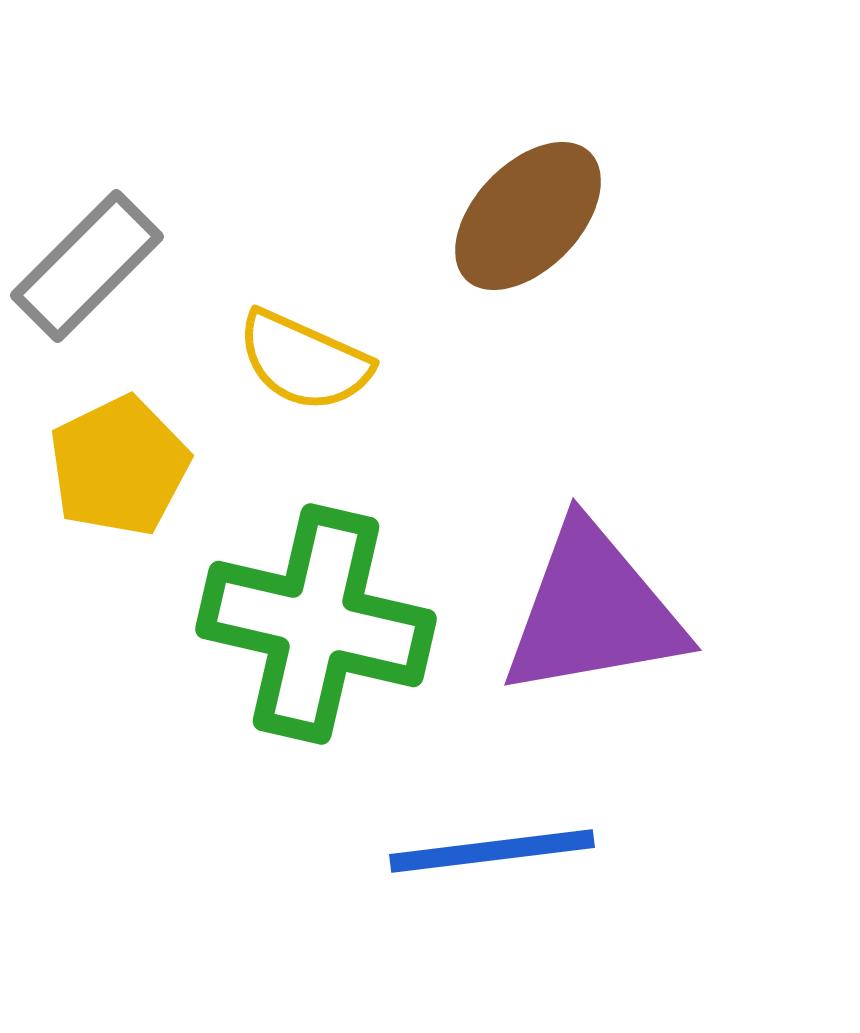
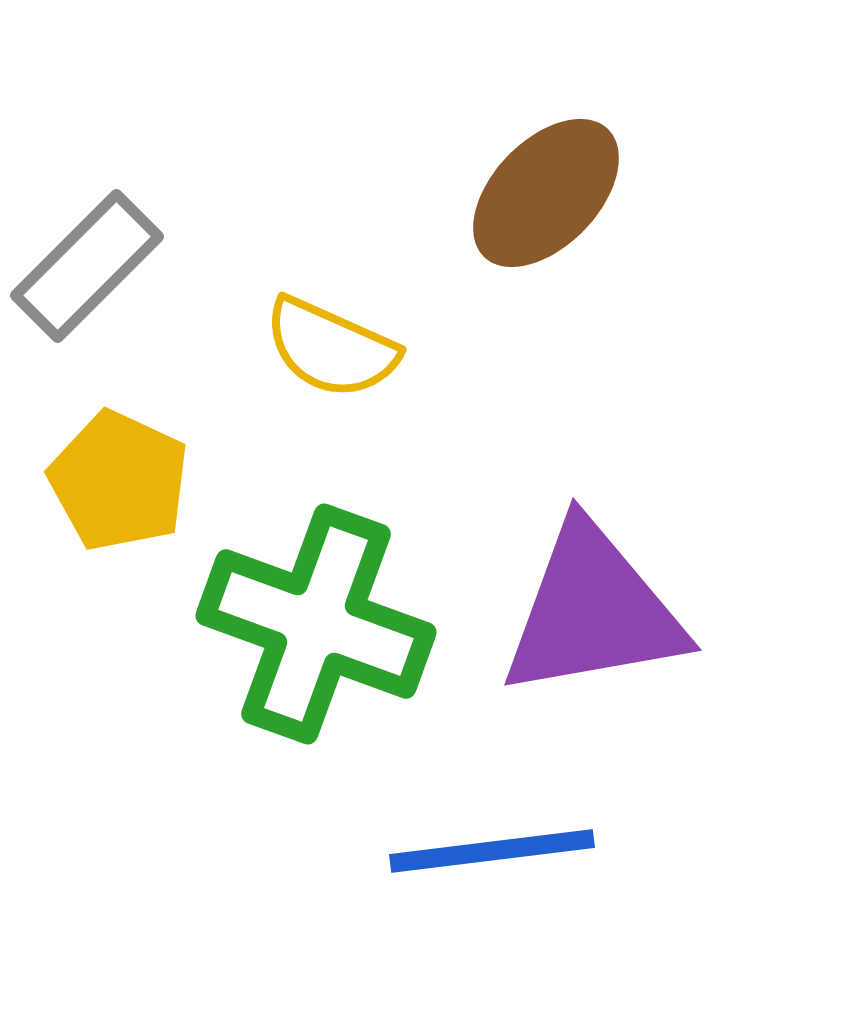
brown ellipse: moved 18 px right, 23 px up
yellow semicircle: moved 27 px right, 13 px up
yellow pentagon: moved 15 px down; rotated 21 degrees counterclockwise
green cross: rotated 7 degrees clockwise
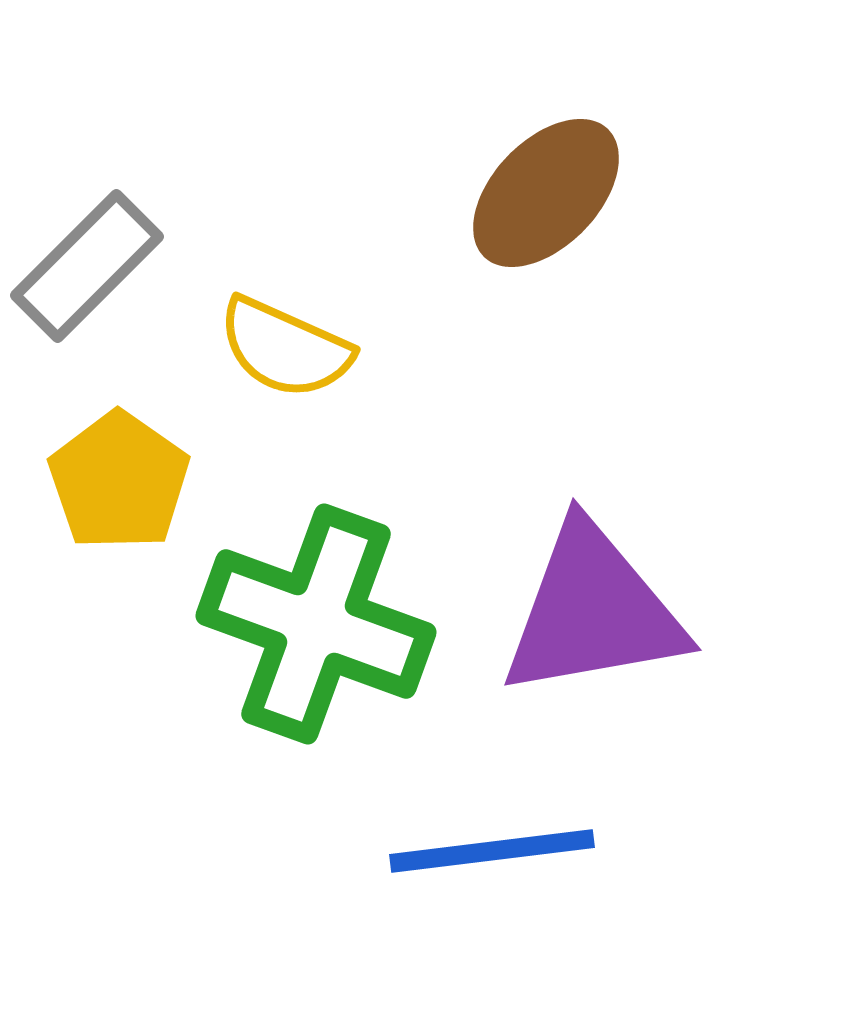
yellow semicircle: moved 46 px left
yellow pentagon: rotated 10 degrees clockwise
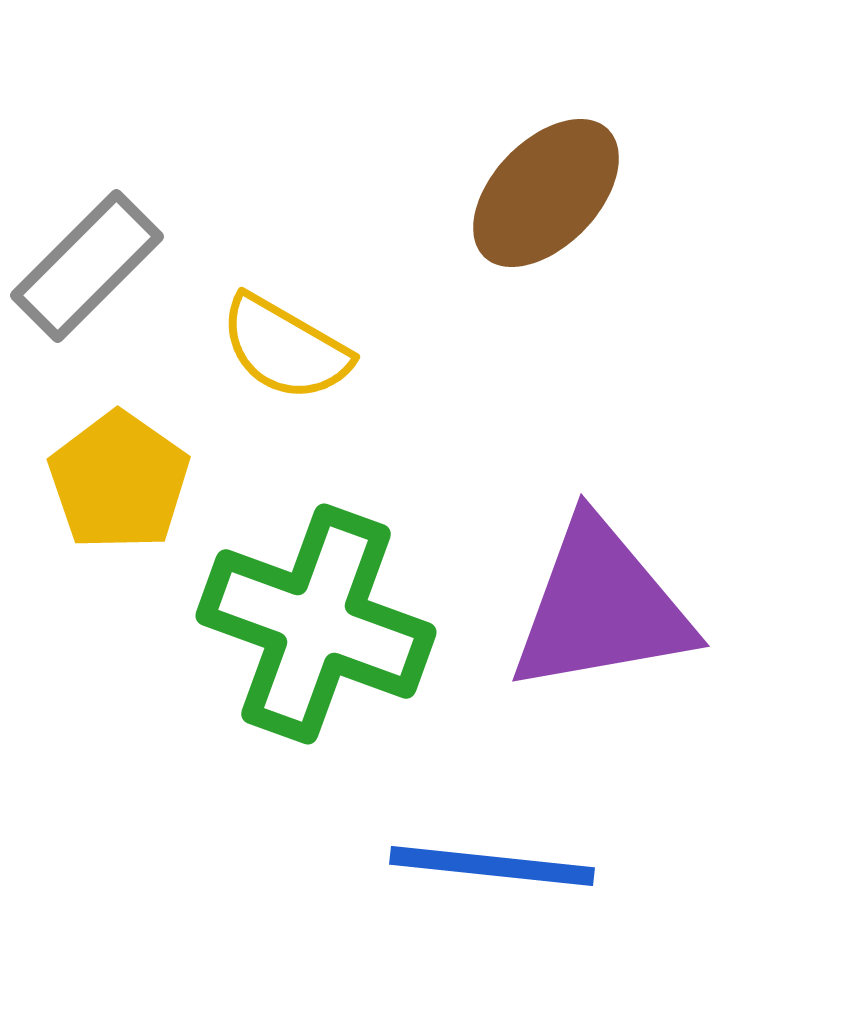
yellow semicircle: rotated 6 degrees clockwise
purple triangle: moved 8 px right, 4 px up
blue line: moved 15 px down; rotated 13 degrees clockwise
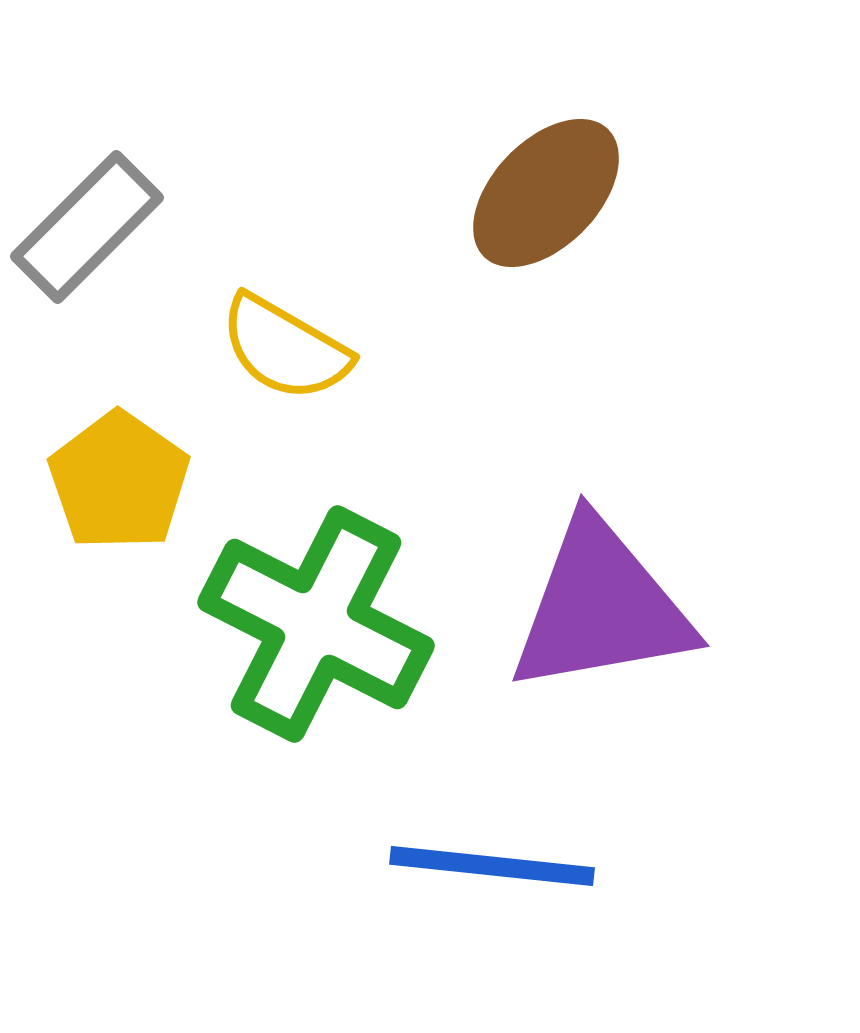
gray rectangle: moved 39 px up
green cross: rotated 7 degrees clockwise
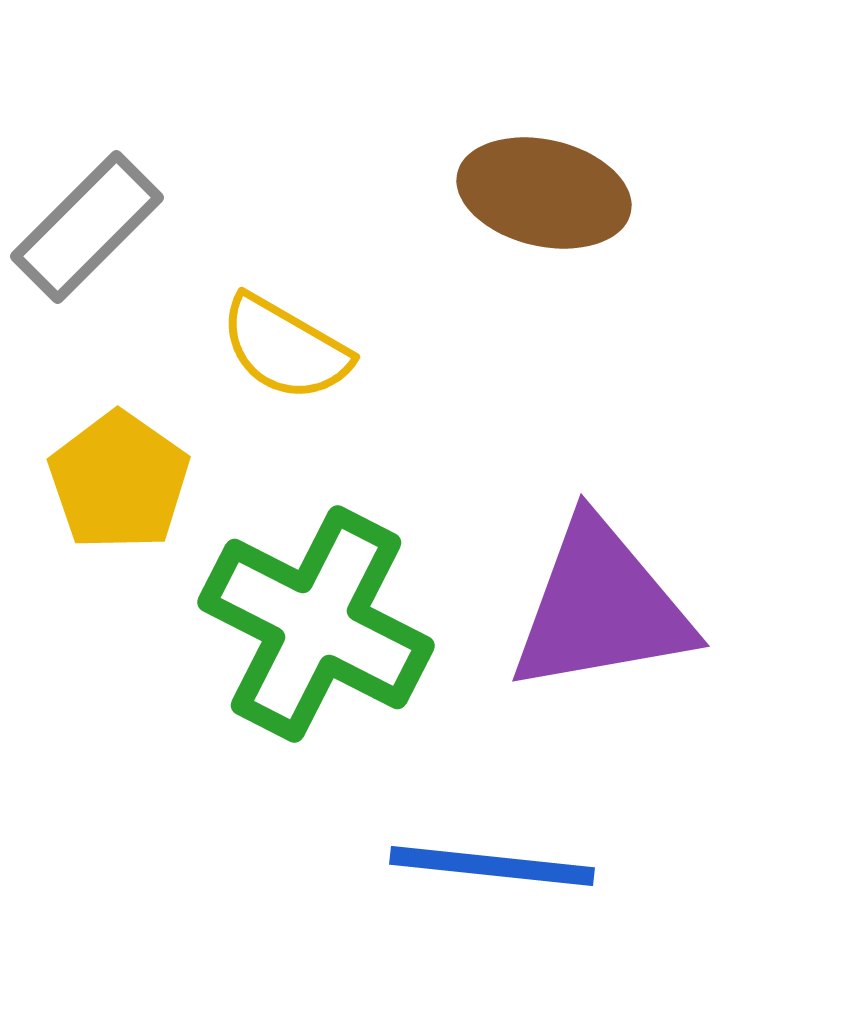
brown ellipse: moved 2 px left; rotated 59 degrees clockwise
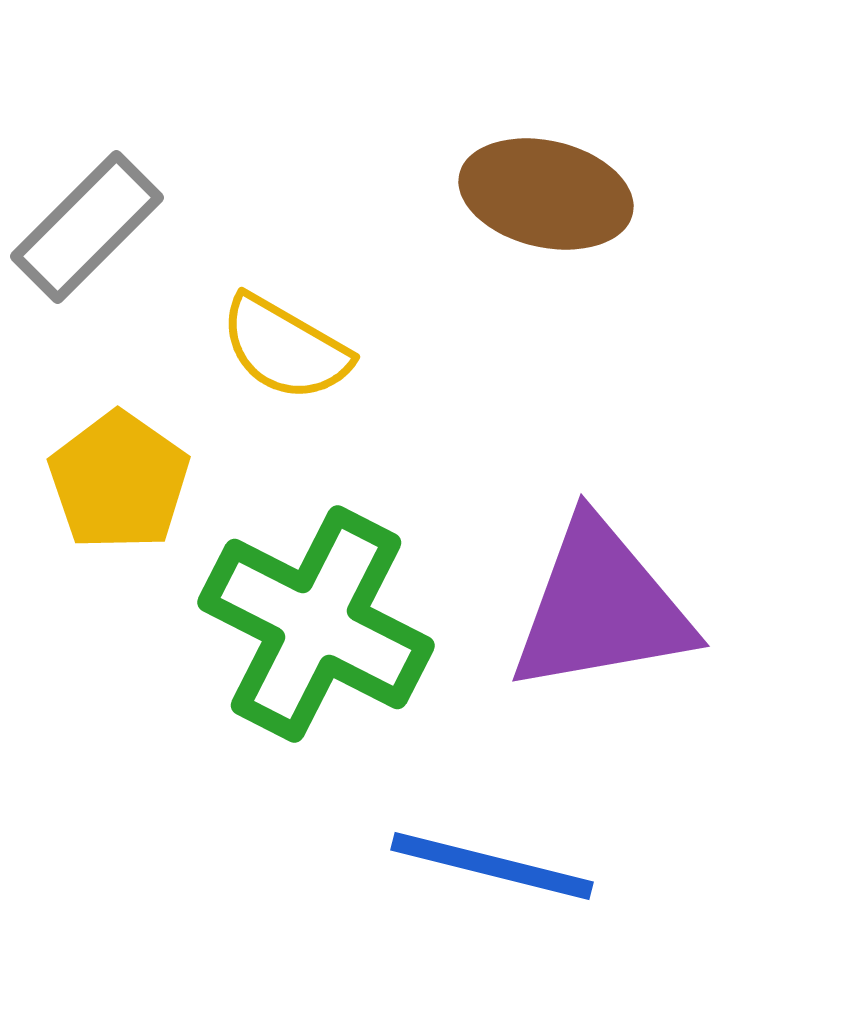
brown ellipse: moved 2 px right, 1 px down
blue line: rotated 8 degrees clockwise
